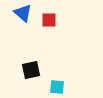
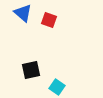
red square: rotated 21 degrees clockwise
cyan square: rotated 28 degrees clockwise
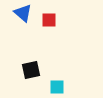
red square: rotated 21 degrees counterclockwise
cyan square: rotated 35 degrees counterclockwise
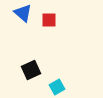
black square: rotated 12 degrees counterclockwise
cyan square: rotated 28 degrees counterclockwise
